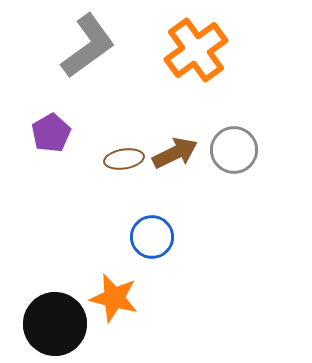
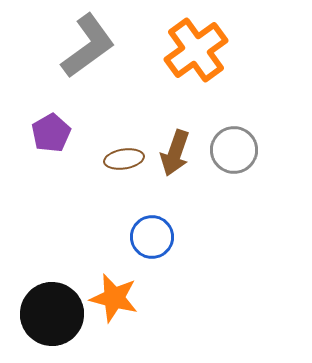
brown arrow: rotated 135 degrees clockwise
black circle: moved 3 px left, 10 px up
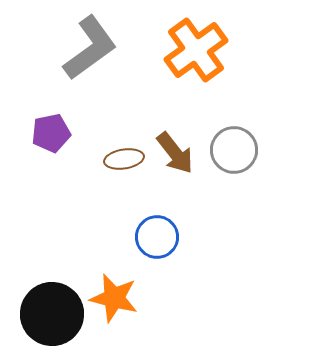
gray L-shape: moved 2 px right, 2 px down
purple pentagon: rotated 18 degrees clockwise
brown arrow: rotated 57 degrees counterclockwise
blue circle: moved 5 px right
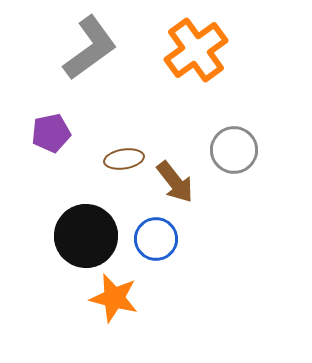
brown arrow: moved 29 px down
blue circle: moved 1 px left, 2 px down
black circle: moved 34 px right, 78 px up
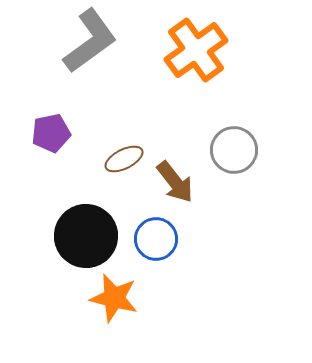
gray L-shape: moved 7 px up
brown ellipse: rotated 18 degrees counterclockwise
